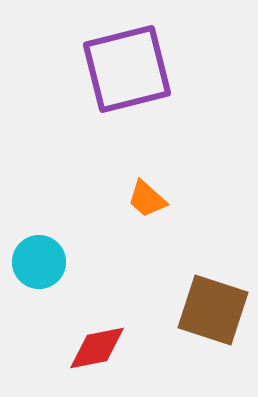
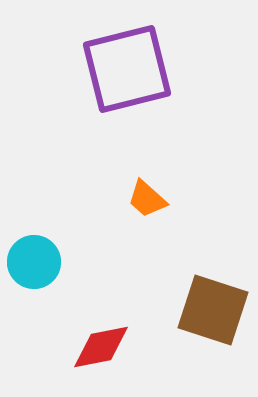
cyan circle: moved 5 px left
red diamond: moved 4 px right, 1 px up
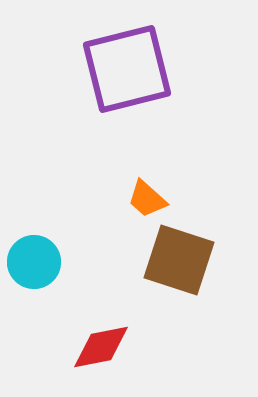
brown square: moved 34 px left, 50 px up
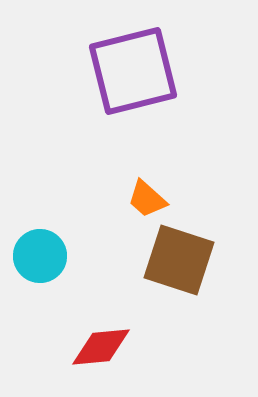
purple square: moved 6 px right, 2 px down
cyan circle: moved 6 px right, 6 px up
red diamond: rotated 6 degrees clockwise
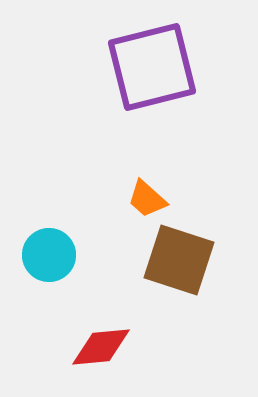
purple square: moved 19 px right, 4 px up
cyan circle: moved 9 px right, 1 px up
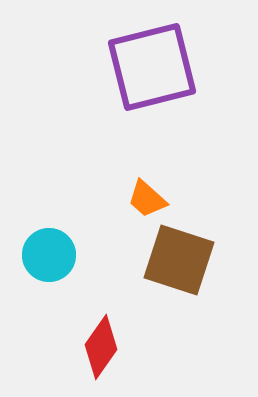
red diamond: rotated 50 degrees counterclockwise
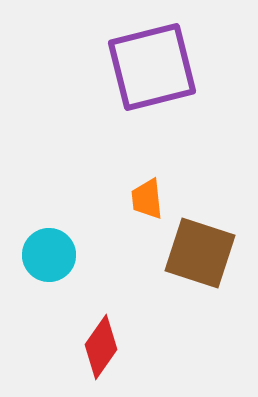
orange trapezoid: rotated 42 degrees clockwise
brown square: moved 21 px right, 7 px up
